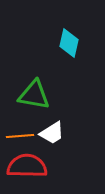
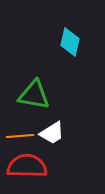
cyan diamond: moved 1 px right, 1 px up
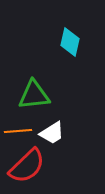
green triangle: rotated 16 degrees counterclockwise
orange line: moved 2 px left, 5 px up
red semicircle: rotated 135 degrees clockwise
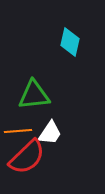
white trapezoid: moved 2 px left; rotated 24 degrees counterclockwise
red semicircle: moved 9 px up
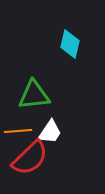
cyan diamond: moved 2 px down
white trapezoid: moved 1 px up
red semicircle: moved 3 px right, 1 px down
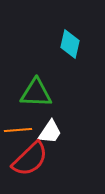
green triangle: moved 2 px right, 2 px up; rotated 8 degrees clockwise
orange line: moved 1 px up
red semicircle: moved 1 px down
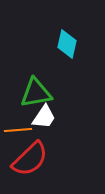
cyan diamond: moved 3 px left
green triangle: rotated 12 degrees counterclockwise
white trapezoid: moved 6 px left, 15 px up
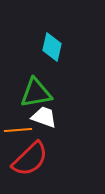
cyan diamond: moved 15 px left, 3 px down
white trapezoid: rotated 104 degrees counterclockwise
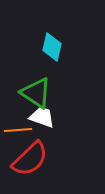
green triangle: rotated 44 degrees clockwise
white trapezoid: moved 2 px left
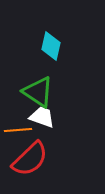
cyan diamond: moved 1 px left, 1 px up
green triangle: moved 2 px right, 1 px up
